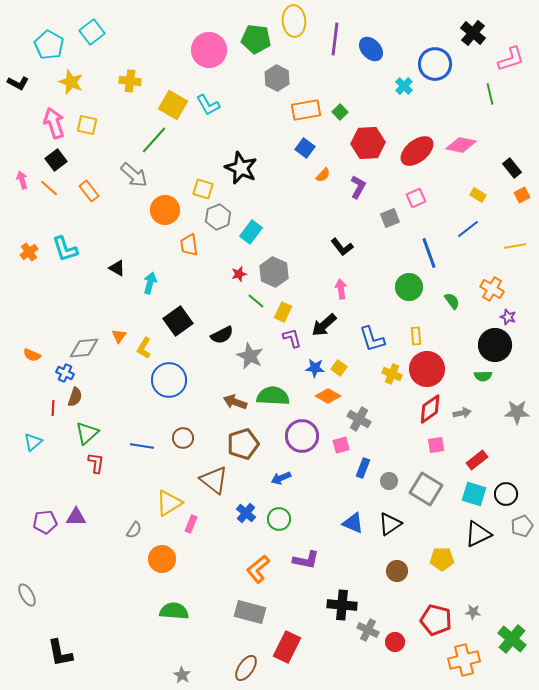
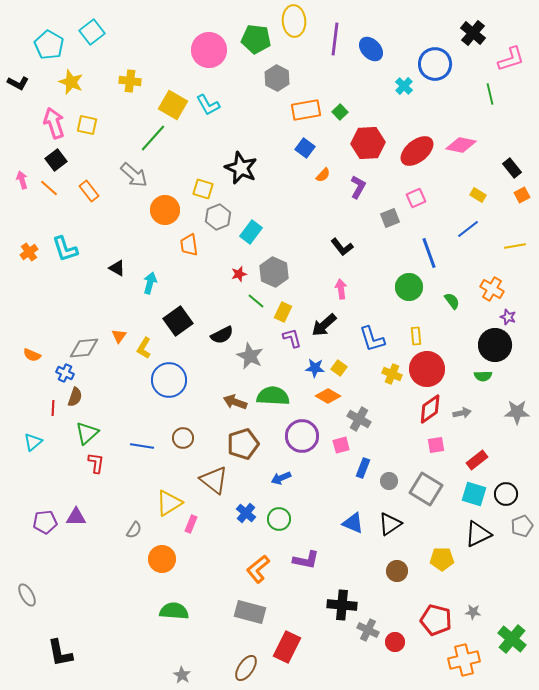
green line at (154, 140): moved 1 px left, 2 px up
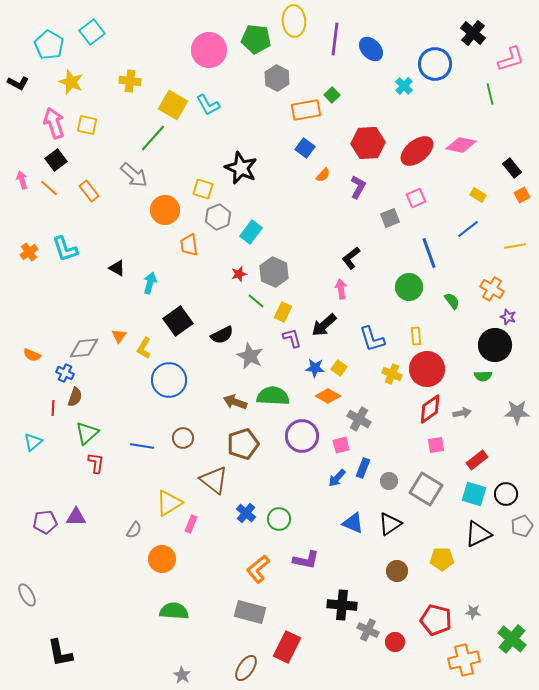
green square at (340, 112): moved 8 px left, 17 px up
black L-shape at (342, 247): moved 9 px right, 11 px down; rotated 90 degrees clockwise
blue arrow at (281, 478): moved 56 px right; rotated 24 degrees counterclockwise
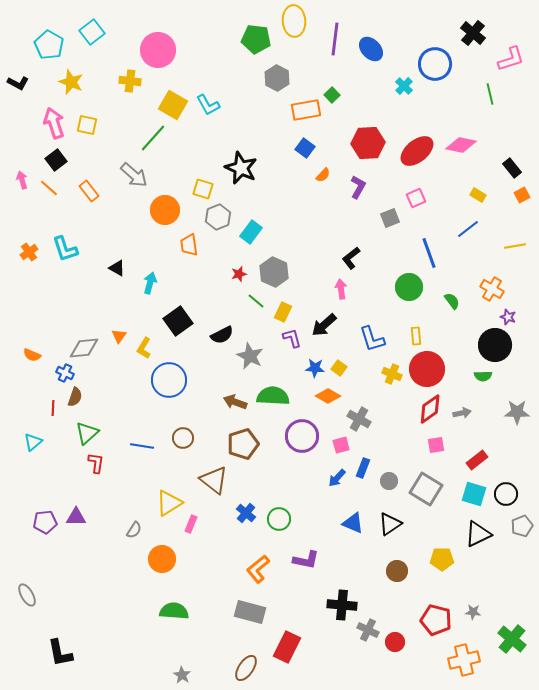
pink circle at (209, 50): moved 51 px left
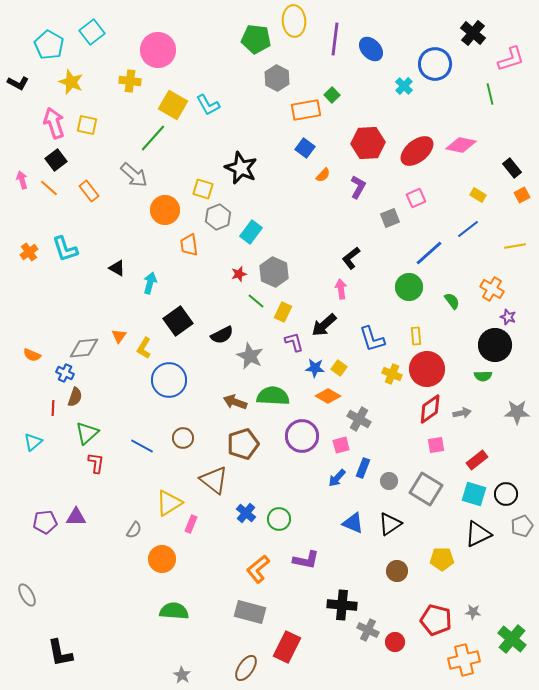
blue line at (429, 253): rotated 68 degrees clockwise
purple L-shape at (292, 338): moved 2 px right, 4 px down
blue line at (142, 446): rotated 20 degrees clockwise
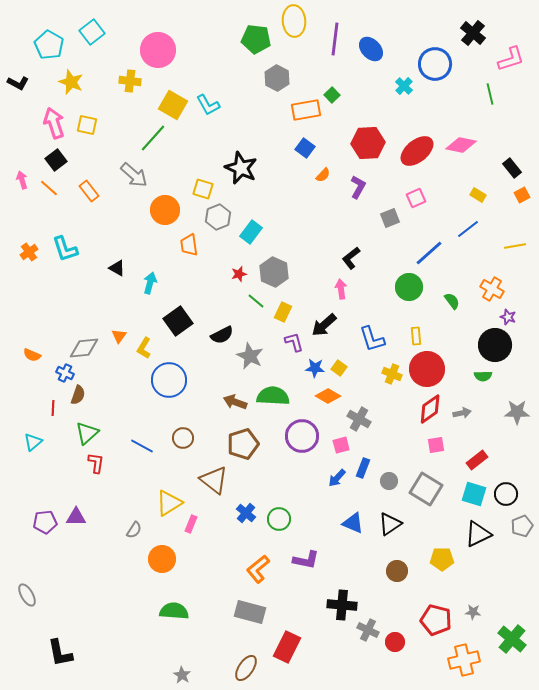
brown semicircle at (75, 397): moved 3 px right, 2 px up
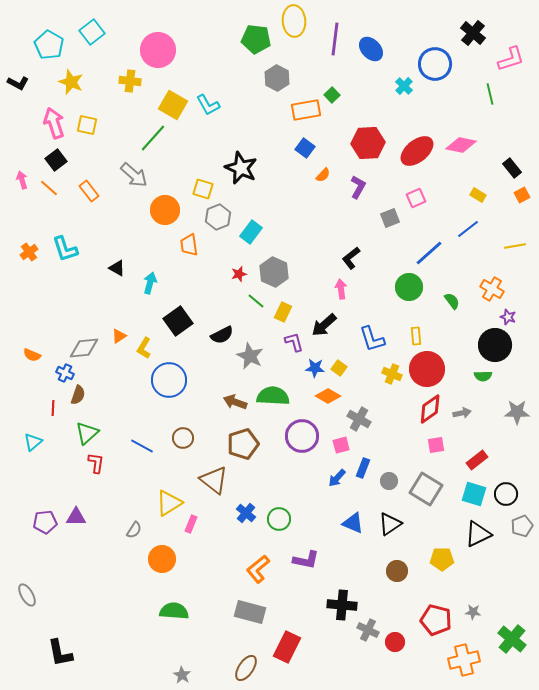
orange triangle at (119, 336): rotated 21 degrees clockwise
